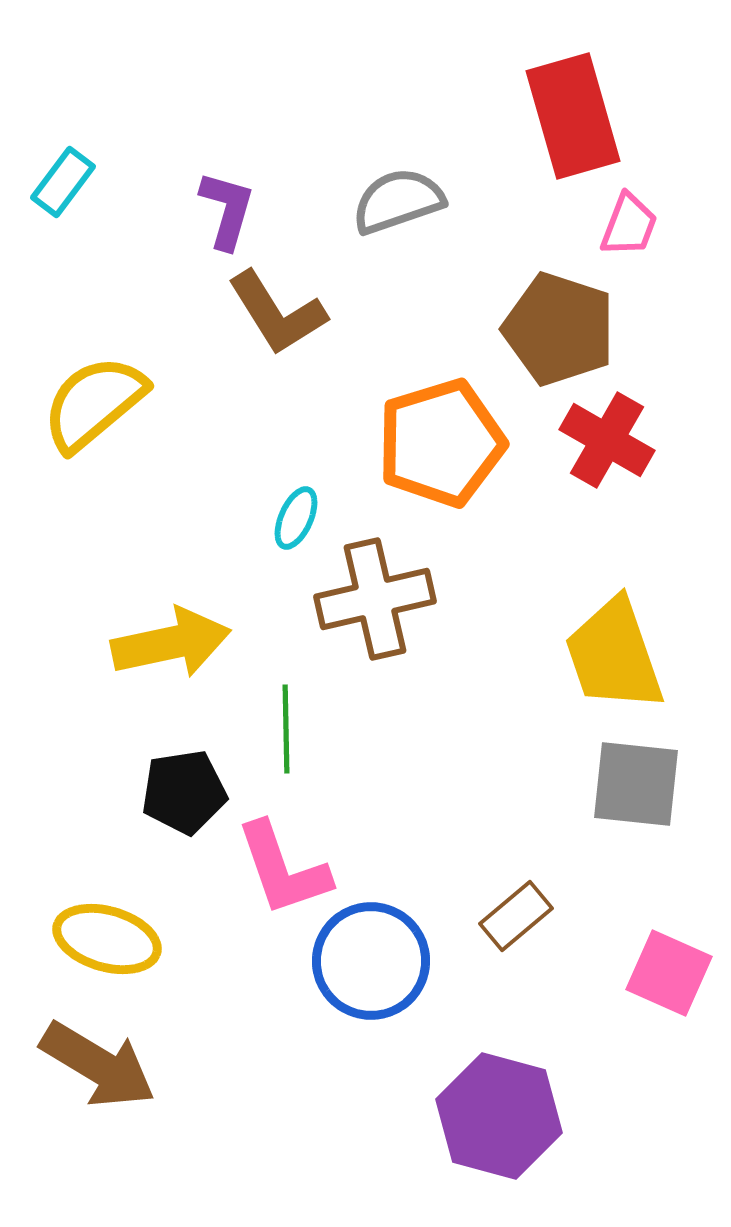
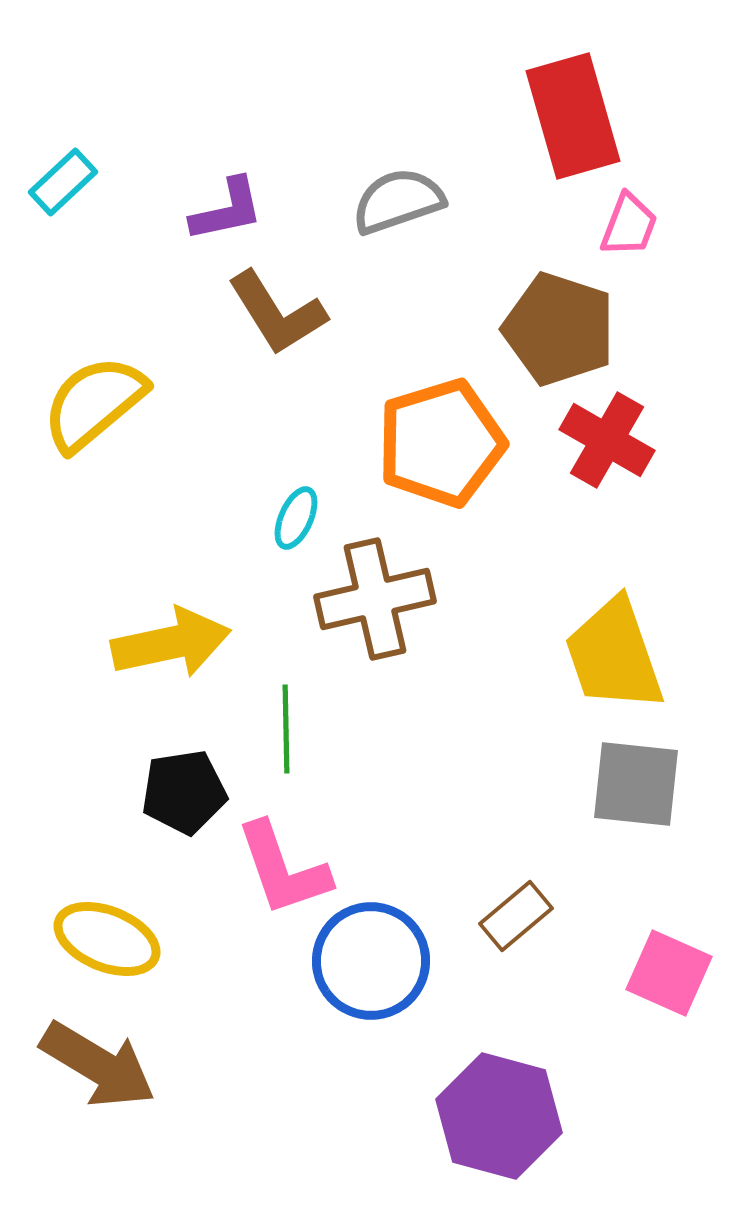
cyan rectangle: rotated 10 degrees clockwise
purple L-shape: rotated 62 degrees clockwise
yellow ellipse: rotated 6 degrees clockwise
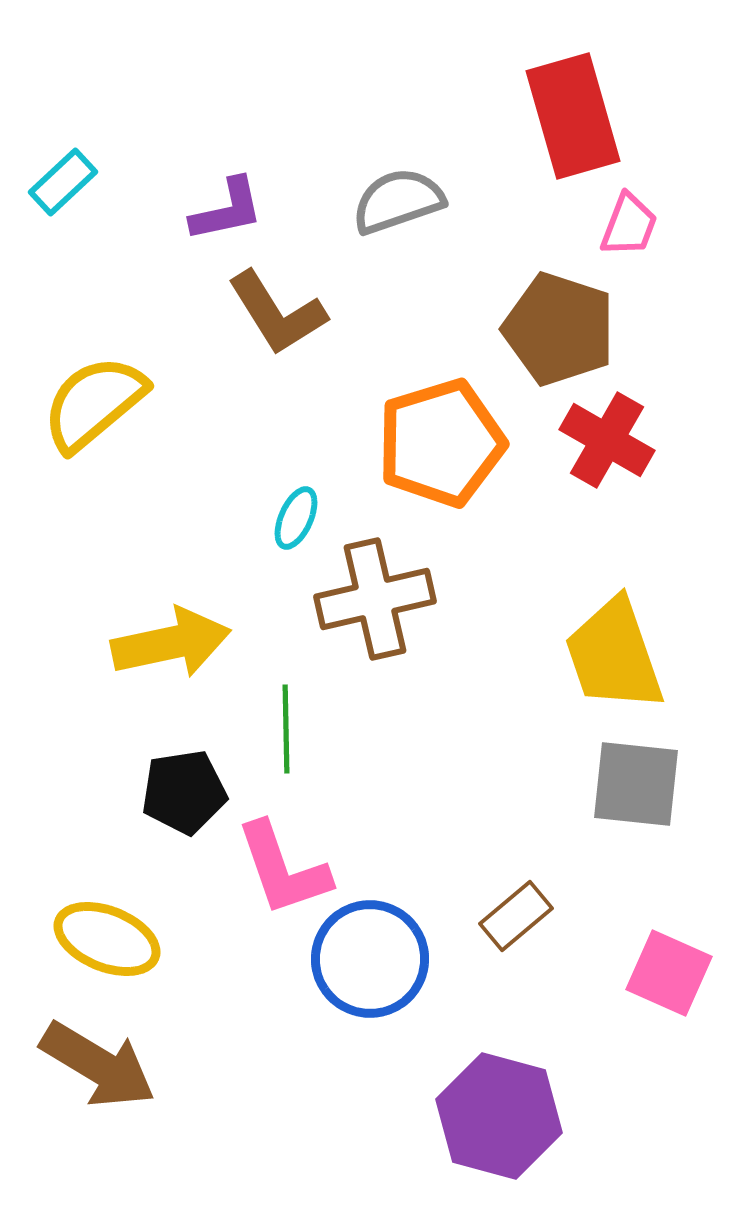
blue circle: moved 1 px left, 2 px up
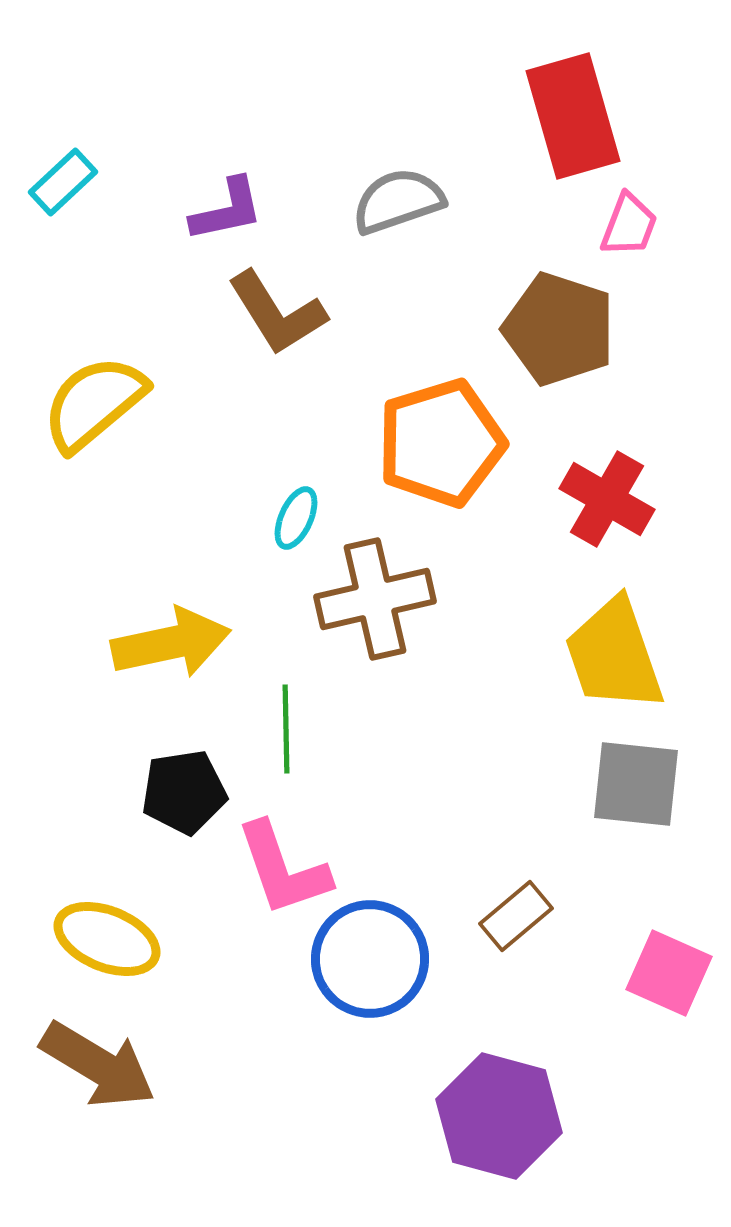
red cross: moved 59 px down
